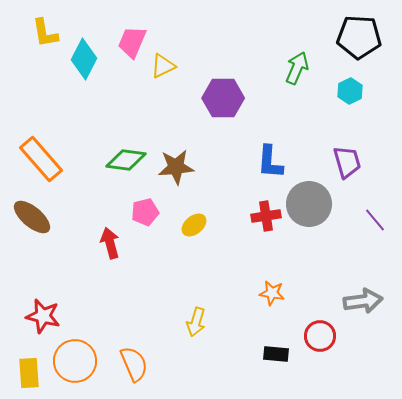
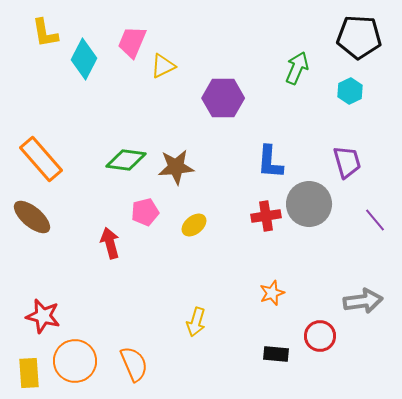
orange star: rotated 30 degrees counterclockwise
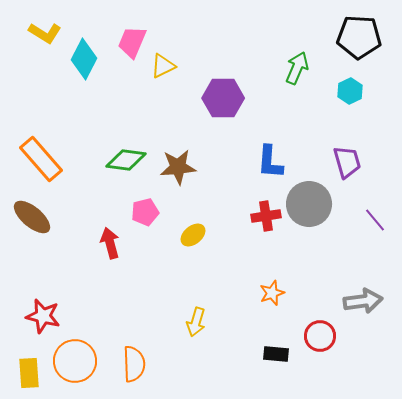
yellow L-shape: rotated 48 degrees counterclockwise
brown star: moved 2 px right
yellow ellipse: moved 1 px left, 10 px down
orange semicircle: rotated 21 degrees clockwise
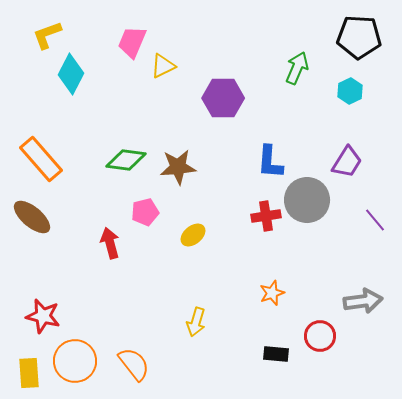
yellow L-shape: moved 2 px right, 2 px down; rotated 128 degrees clockwise
cyan diamond: moved 13 px left, 15 px down
purple trapezoid: rotated 48 degrees clockwise
gray circle: moved 2 px left, 4 px up
orange semicircle: rotated 36 degrees counterclockwise
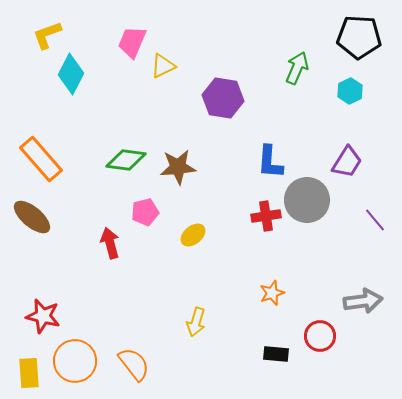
purple hexagon: rotated 9 degrees clockwise
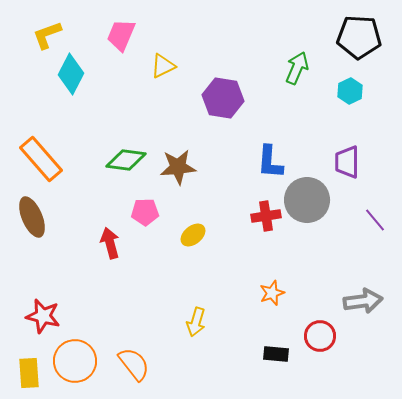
pink trapezoid: moved 11 px left, 7 px up
purple trapezoid: rotated 148 degrees clockwise
pink pentagon: rotated 12 degrees clockwise
brown ellipse: rotated 27 degrees clockwise
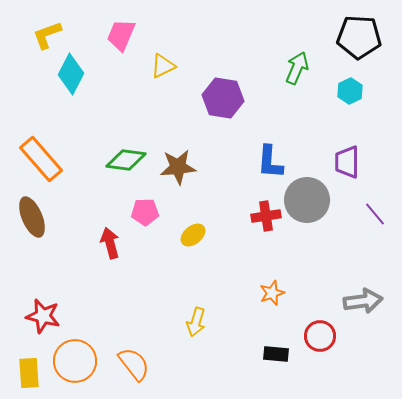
purple line: moved 6 px up
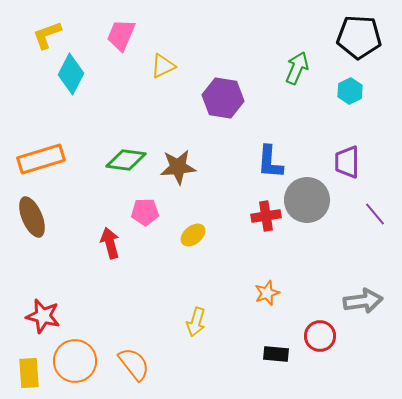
orange rectangle: rotated 66 degrees counterclockwise
orange star: moved 5 px left
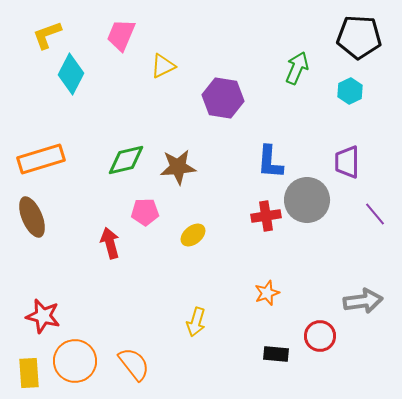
green diamond: rotated 21 degrees counterclockwise
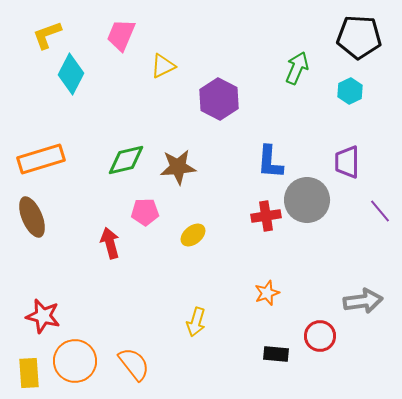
purple hexagon: moved 4 px left, 1 px down; rotated 18 degrees clockwise
purple line: moved 5 px right, 3 px up
